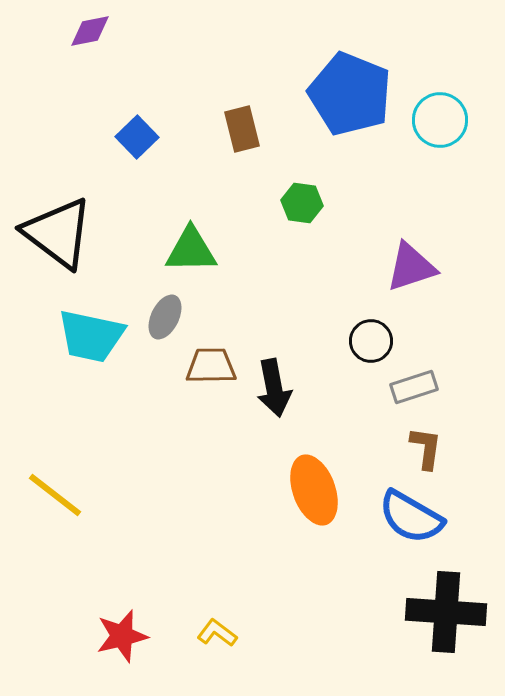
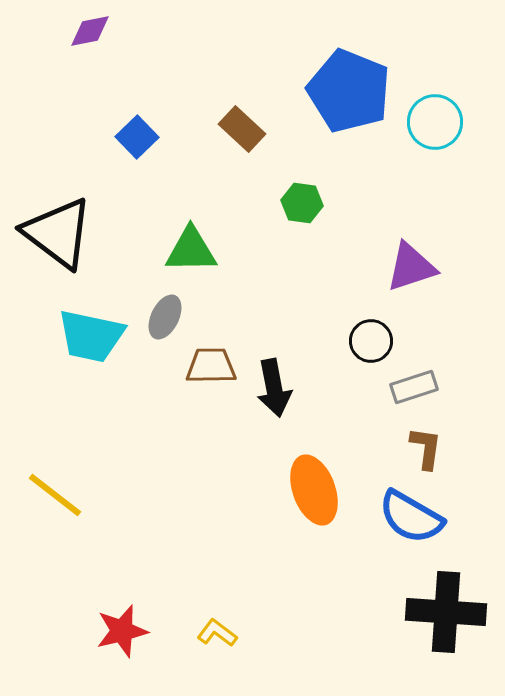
blue pentagon: moved 1 px left, 3 px up
cyan circle: moved 5 px left, 2 px down
brown rectangle: rotated 33 degrees counterclockwise
red star: moved 5 px up
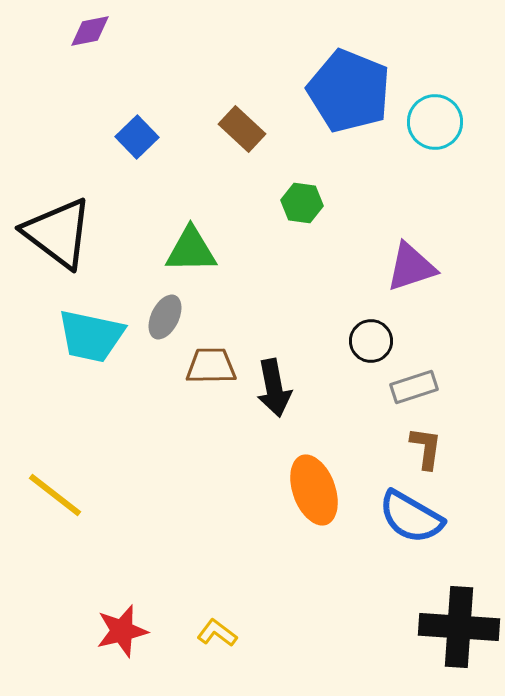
black cross: moved 13 px right, 15 px down
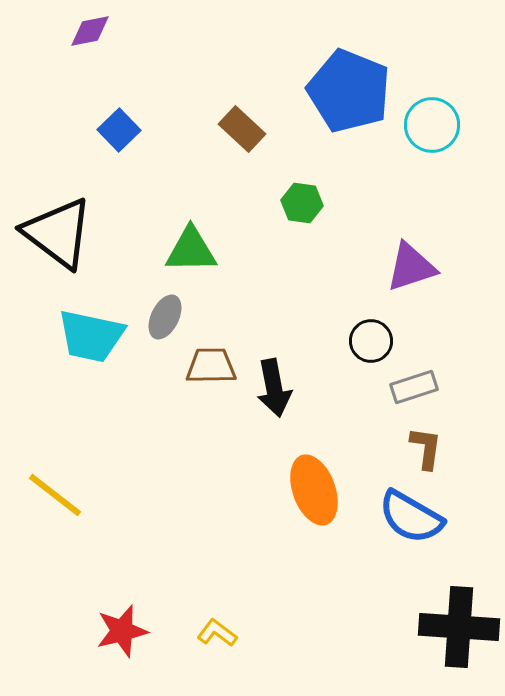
cyan circle: moved 3 px left, 3 px down
blue square: moved 18 px left, 7 px up
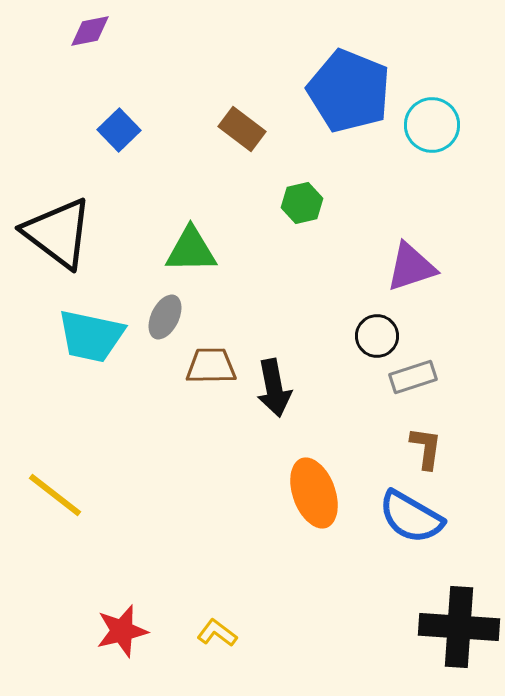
brown rectangle: rotated 6 degrees counterclockwise
green hexagon: rotated 21 degrees counterclockwise
black circle: moved 6 px right, 5 px up
gray rectangle: moved 1 px left, 10 px up
orange ellipse: moved 3 px down
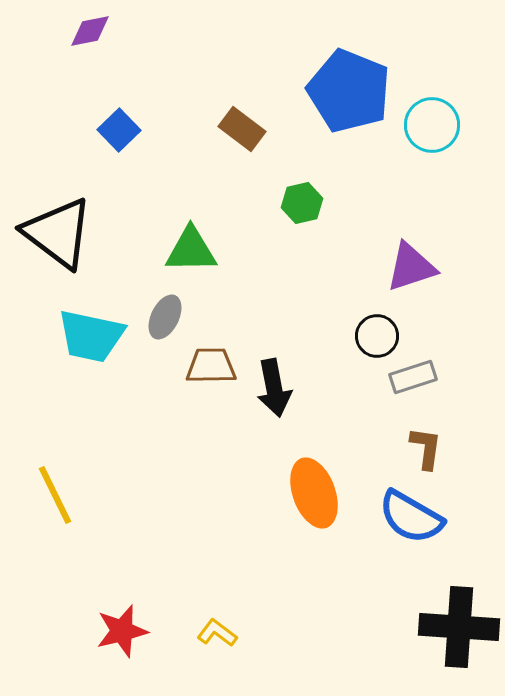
yellow line: rotated 26 degrees clockwise
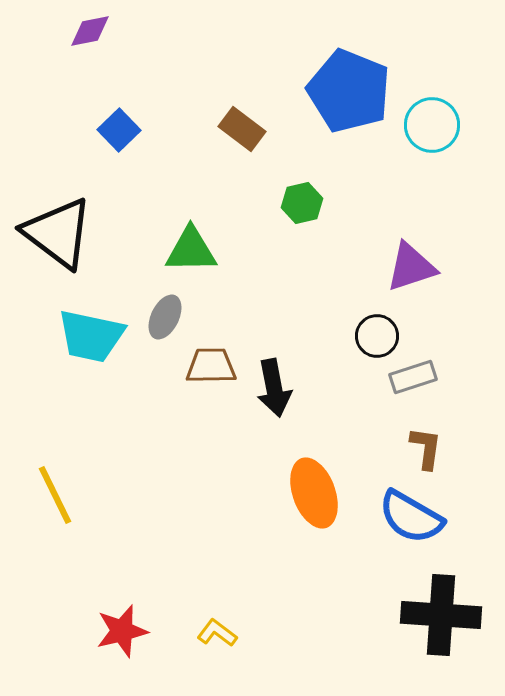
black cross: moved 18 px left, 12 px up
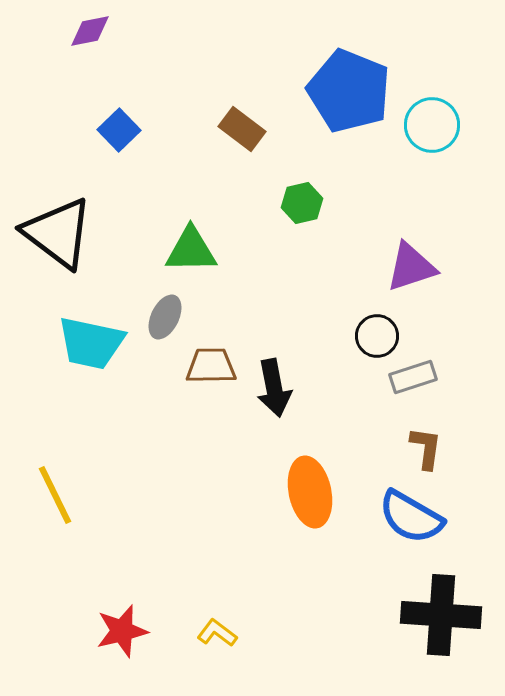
cyan trapezoid: moved 7 px down
orange ellipse: moved 4 px left, 1 px up; rotated 8 degrees clockwise
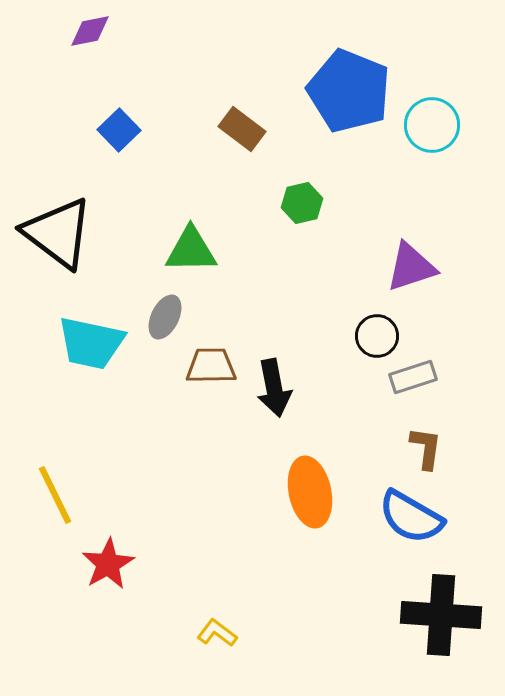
red star: moved 14 px left, 67 px up; rotated 16 degrees counterclockwise
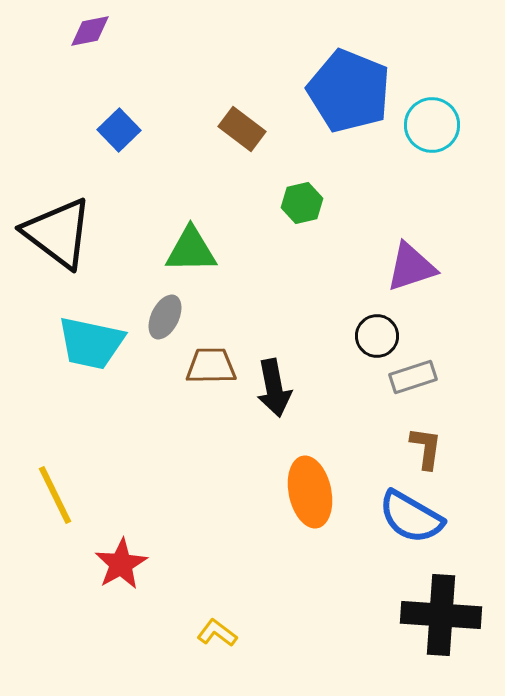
red star: moved 13 px right
